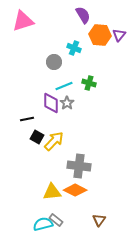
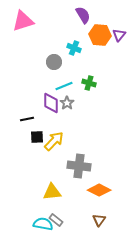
black square: rotated 32 degrees counterclockwise
orange diamond: moved 24 px right
cyan semicircle: rotated 24 degrees clockwise
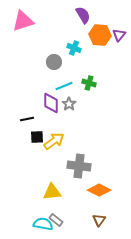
gray star: moved 2 px right, 1 px down
yellow arrow: rotated 10 degrees clockwise
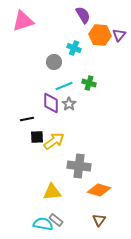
orange diamond: rotated 10 degrees counterclockwise
